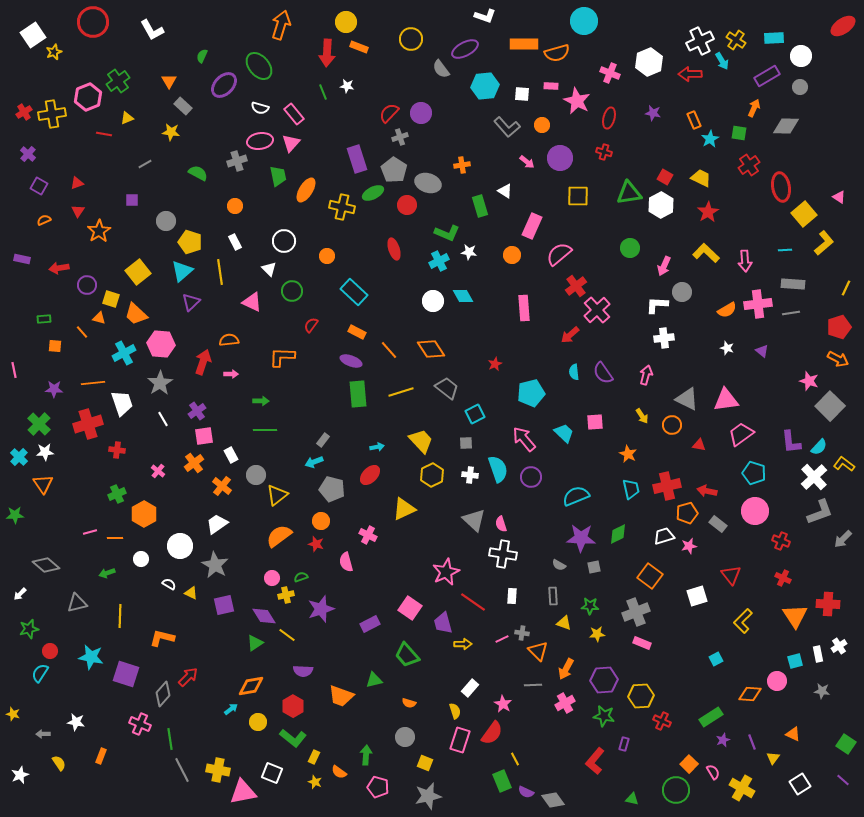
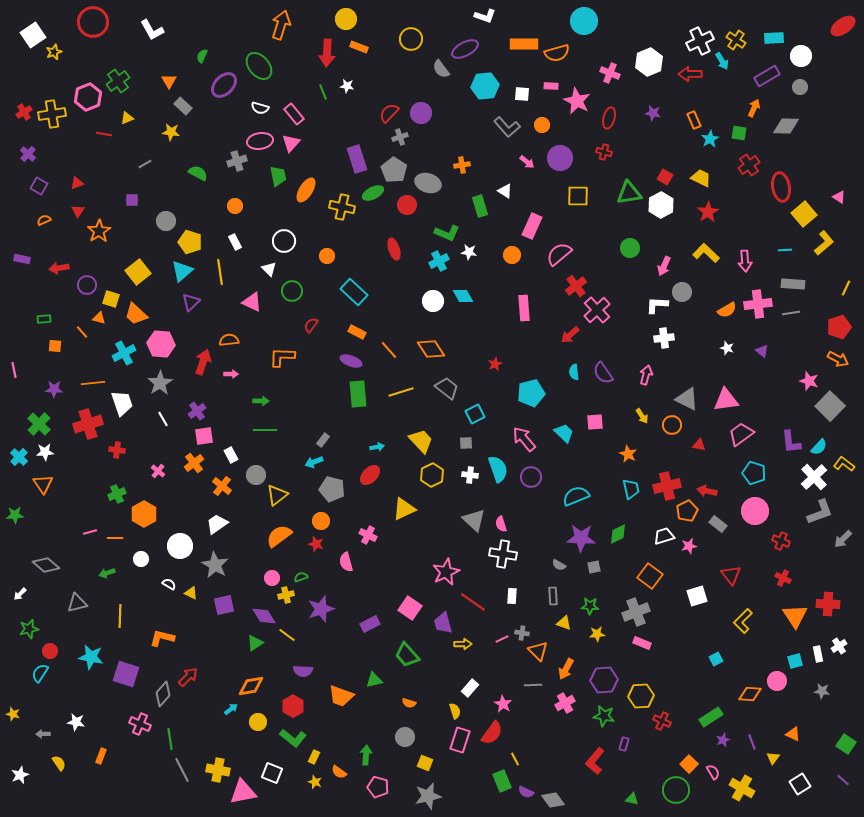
yellow circle at (346, 22): moved 3 px up
orange pentagon at (687, 513): moved 2 px up; rotated 10 degrees counterclockwise
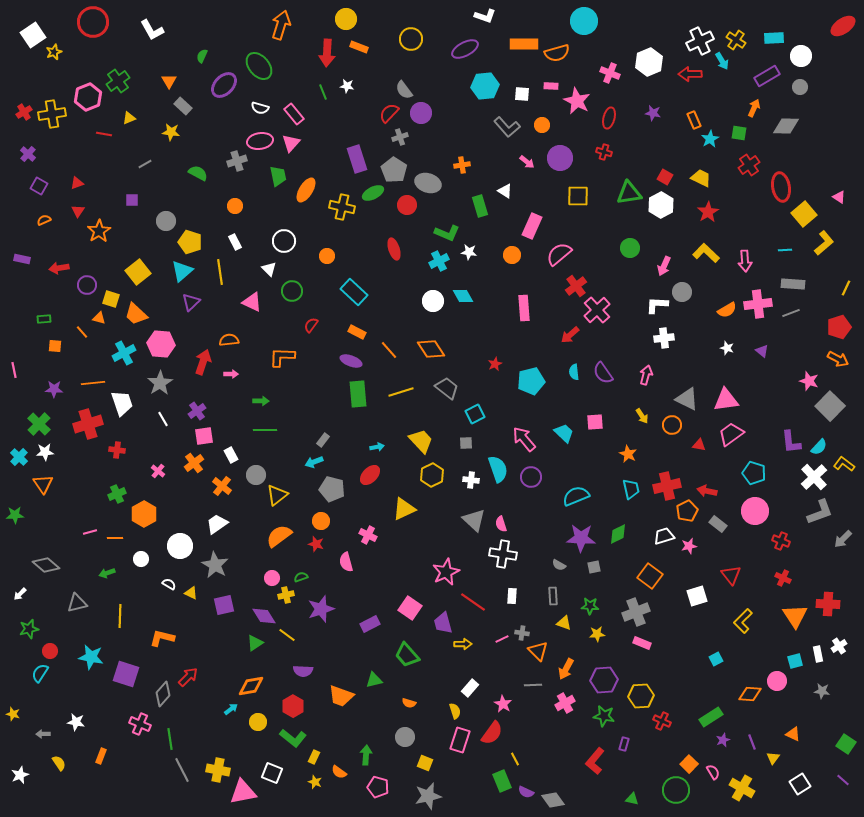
gray semicircle at (441, 69): moved 37 px left, 21 px down
yellow triangle at (127, 118): moved 2 px right
gray line at (791, 313): rotated 12 degrees counterclockwise
cyan pentagon at (531, 393): moved 12 px up
pink trapezoid at (741, 434): moved 10 px left
white cross at (470, 475): moved 1 px right, 5 px down
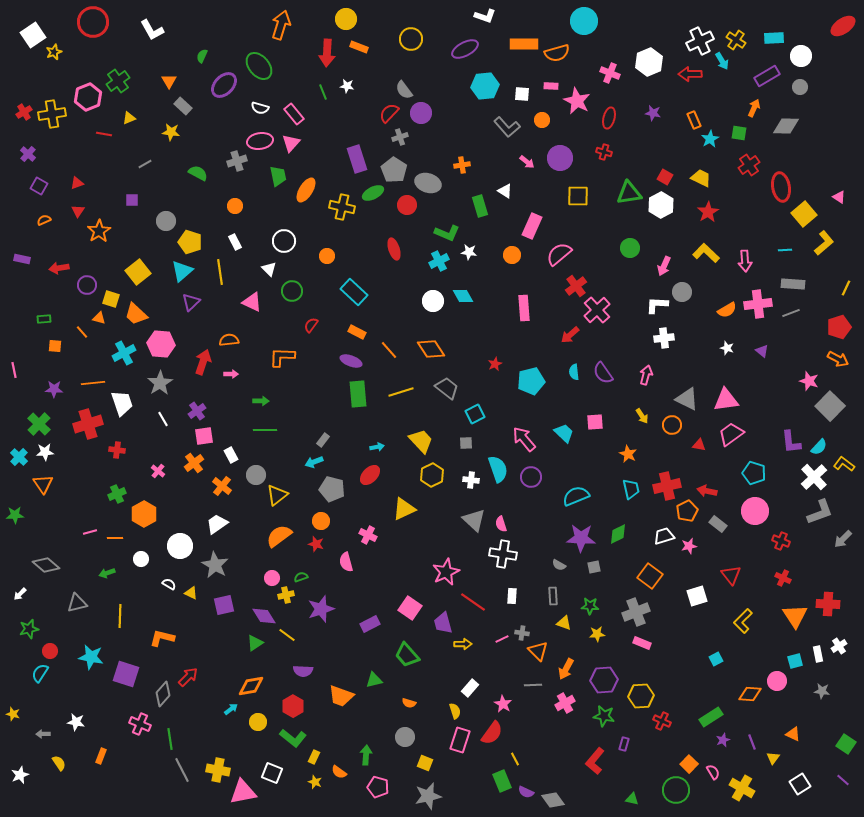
orange circle at (542, 125): moved 5 px up
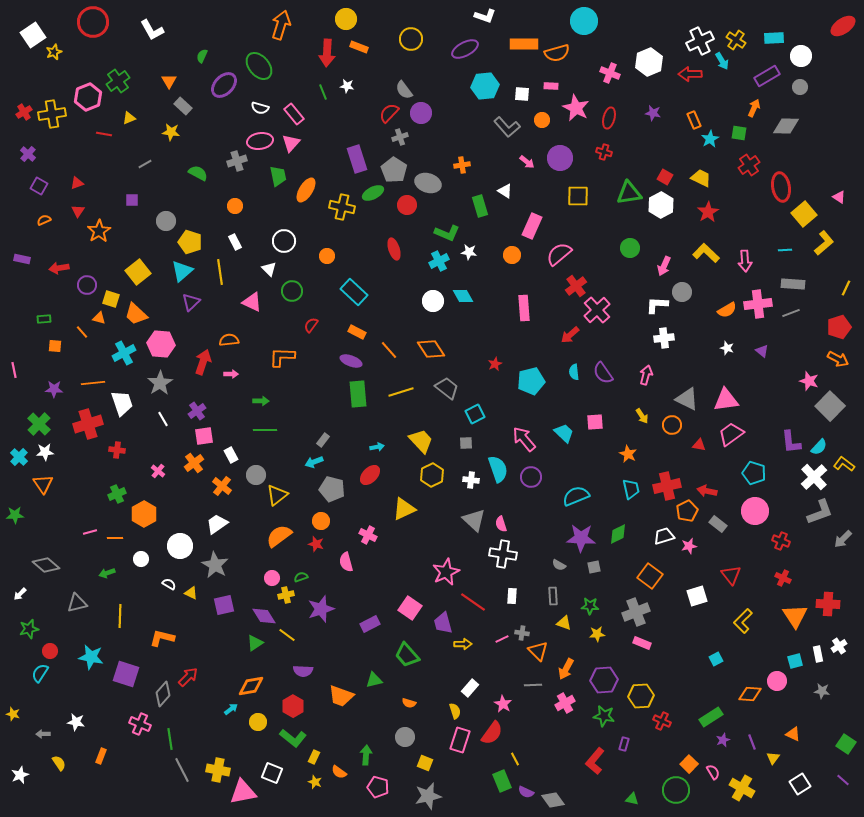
pink star at (577, 101): moved 1 px left, 7 px down
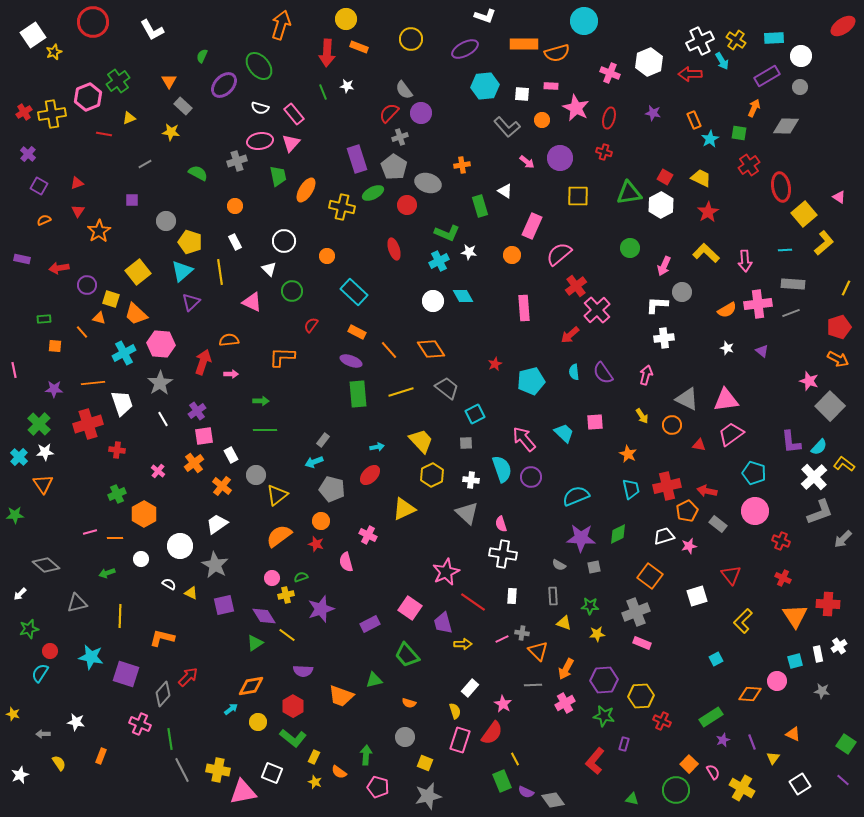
gray pentagon at (394, 170): moved 3 px up
cyan semicircle at (498, 469): moved 4 px right
gray triangle at (474, 520): moved 7 px left, 7 px up
